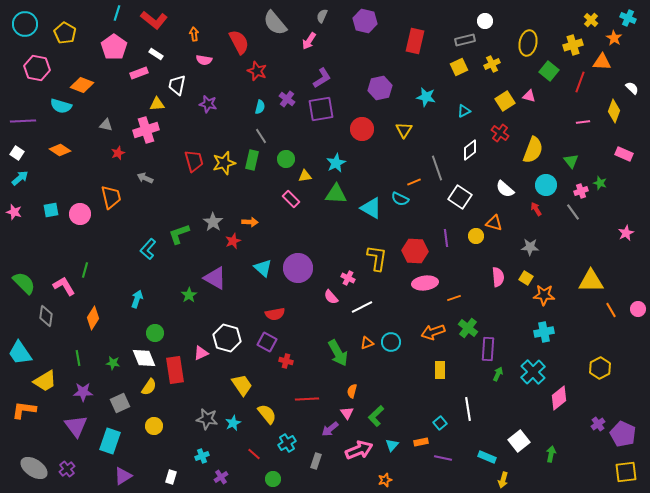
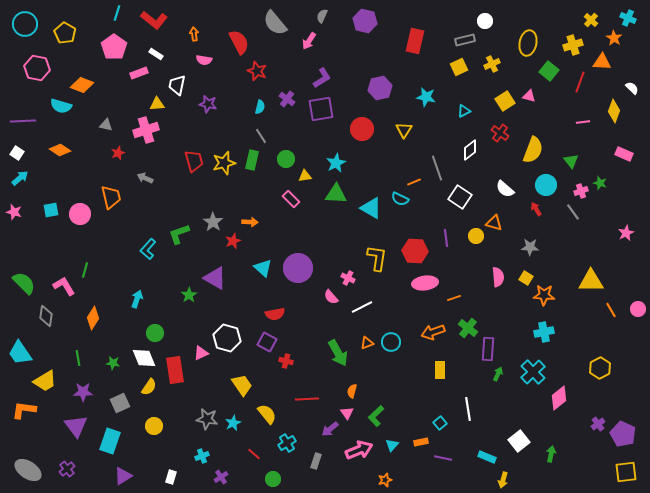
gray ellipse at (34, 468): moved 6 px left, 2 px down
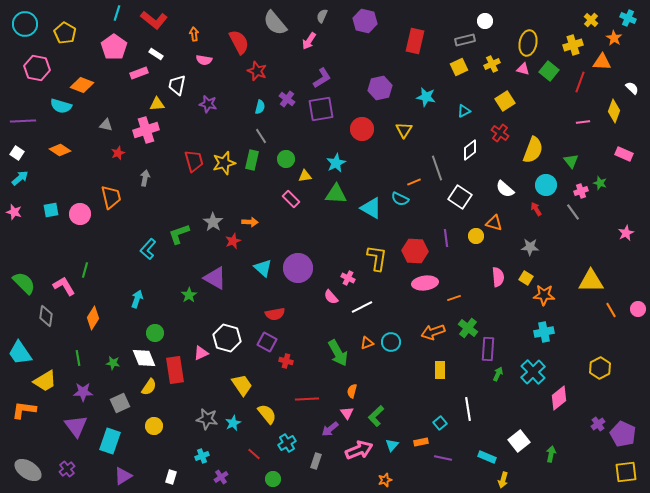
pink triangle at (529, 96): moved 6 px left, 27 px up
gray arrow at (145, 178): rotated 77 degrees clockwise
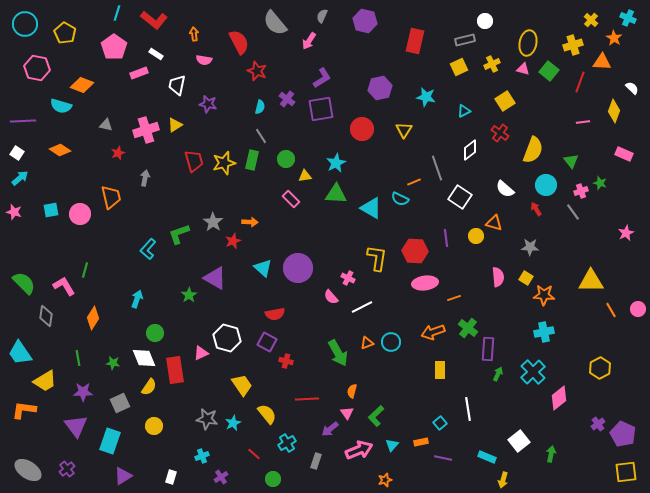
yellow triangle at (157, 104): moved 18 px right, 21 px down; rotated 28 degrees counterclockwise
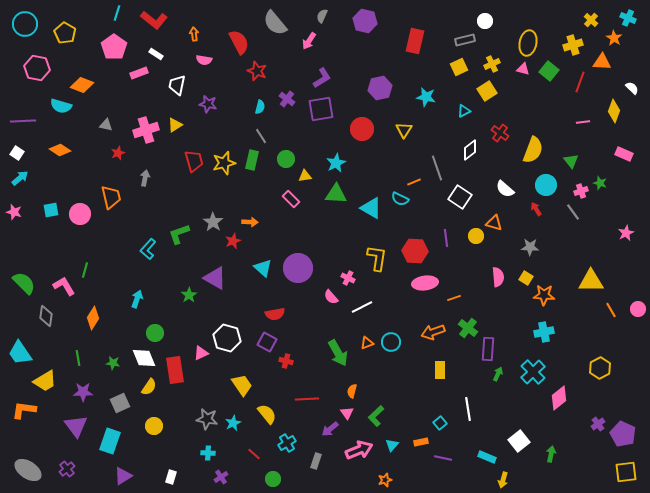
yellow square at (505, 101): moved 18 px left, 10 px up
cyan cross at (202, 456): moved 6 px right, 3 px up; rotated 24 degrees clockwise
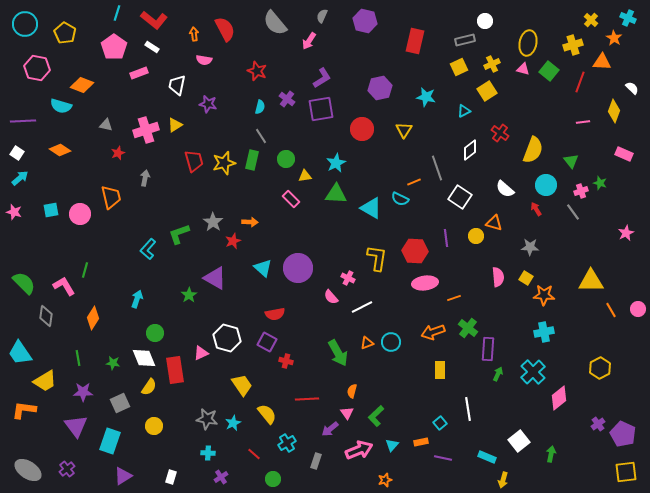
red semicircle at (239, 42): moved 14 px left, 13 px up
white rectangle at (156, 54): moved 4 px left, 7 px up
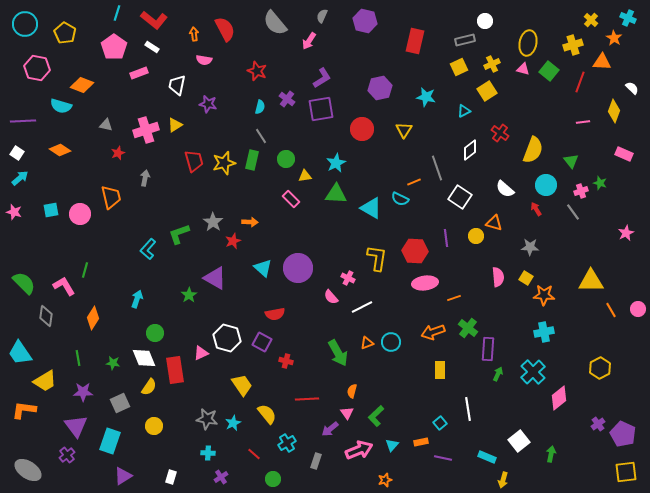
purple square at (267, 342): moved 5 px left
purple cross at (67, 469): moved 14 px up
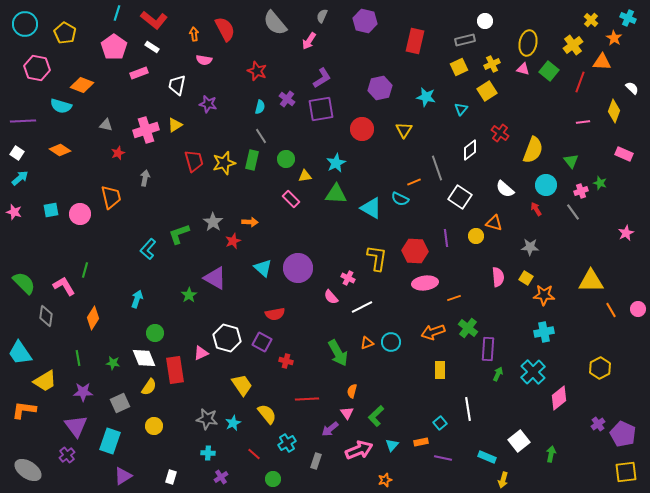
yellow cross at (573, 45): rotated 18 degrees counterclockwise
cyan triangle at (464, 111): moved 3 px left, 2 px up; rotated 24 degrees counterclockwise
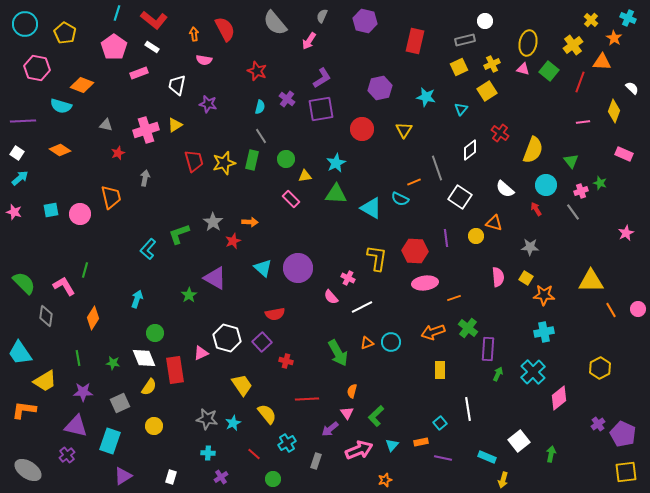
purple square at (262, 342): rotated 18 degrees clockwise
purple triangle at (76, 426): rotated 40 degrees counterclockwise
